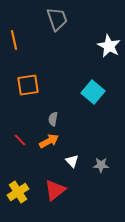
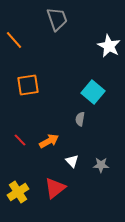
orange line: rotated 30 degrees counterclockwise
gray semicircle: moved 27 px right
red triangle: moved 2 px up
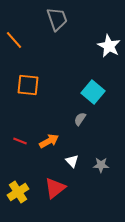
orange square: rotated 15 degrees clockwise
gray semicircle: rotated 24 degrees clockwise
red line: moved 1 px down; rotated 24 degrees counterclockwise
